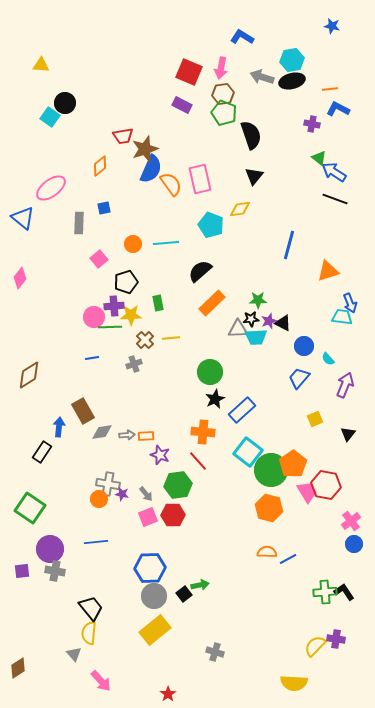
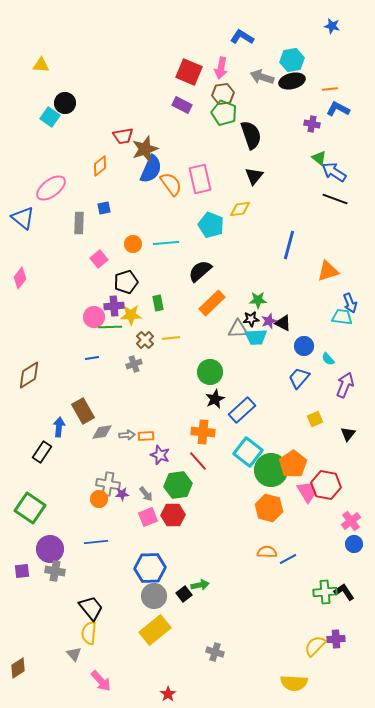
purple star at (122, 494): rotated 16 degrees counterclockwise
purple cross at (336, 639): rotated 12 degrees counterclockwise
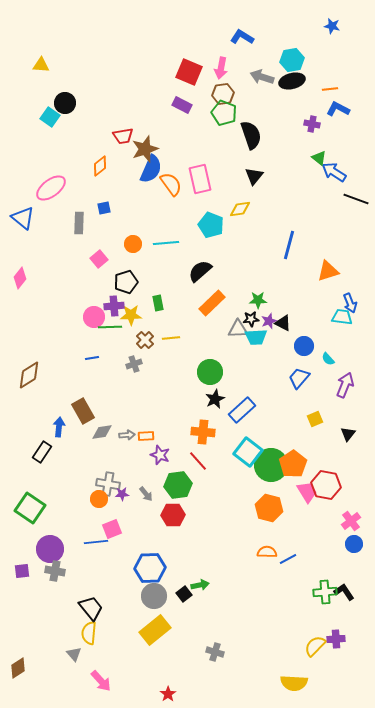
black line at (335, 199): moved 21 px right
green circle at (271, 470): moved 5 px up
pink square at (148, 517): moved 36 px left, 12 px down
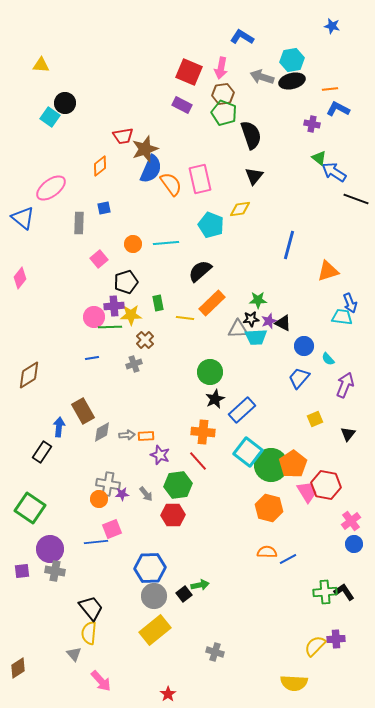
yellow line at (171, 338): moved 14 px right, 20 px up; rotated 12 degrees clockwise
gray diamond at (102, 432): rotated 20 degrees counterclockwise
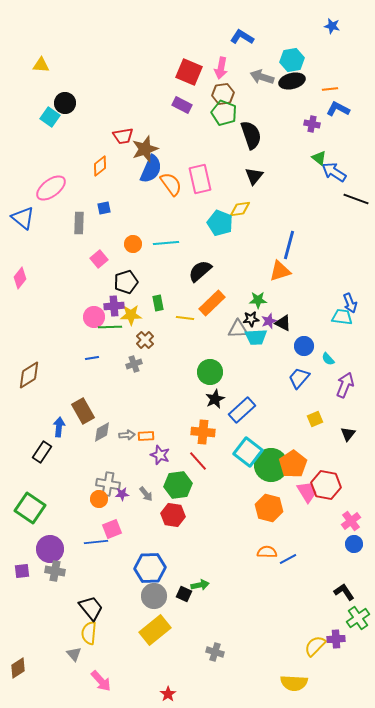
cyan pentagon at (211, 225): moved 9 px right, 2 px up
orange triangle at (328, 271): moved 48 px left
red hexagon at (173, 515): rotated 10 degrees clockwise
green cross at (325, 592): moved 33 px right, 26 px down; rotated 30 degrees counterclockwise
black square at (184, 594): rotated 28 degrees counterclockwise
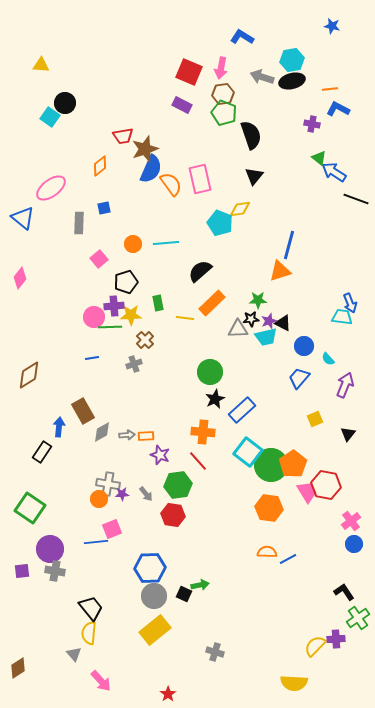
cyan trapezoid at (256, 337): moved 10 px right; rotated 10 degrees counterclockwise
orange hexagon at (269, 508): rotated 8 degrees counterclockwise
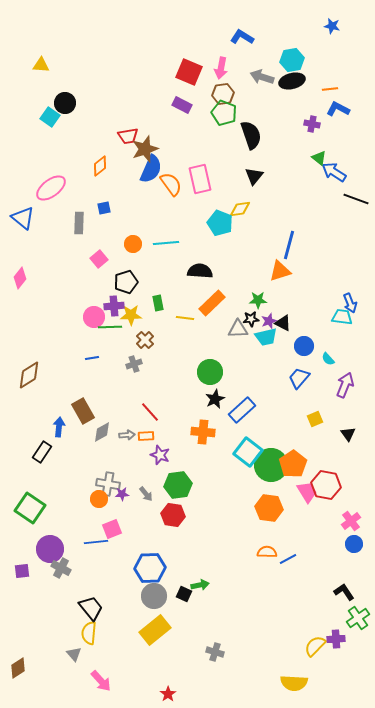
red trapezoid at (123, 136): moved 5 px right
black semicircle at (200, 271): rotated 45 degrees clockwise
black triangle at (348, 434): rotated 14 degrees counterclockwise
red line at (198, 461): moved 48 px left, 49 px up
gray cross at (55, 571): moved 6 px right, 3 px up; rotated 18 degrees clockwise
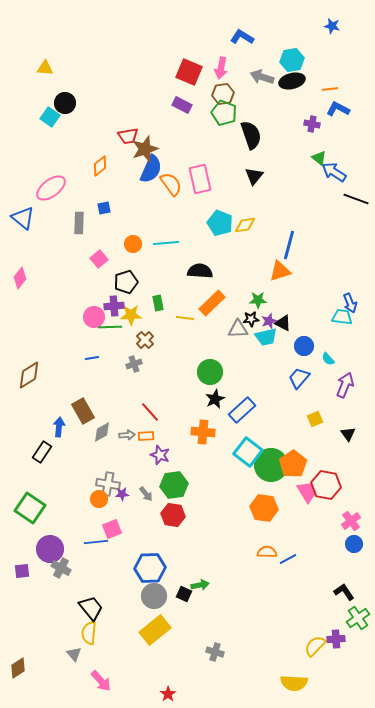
yellow triangle at (41, 65): moved 4 px right, 3 px down
yellow diamond at (240, 209): moved 5 px right, 16 px down
green hexagon at (178, 485): moved 4 px left
orange hexagon at (269, 508): moved 5 px left
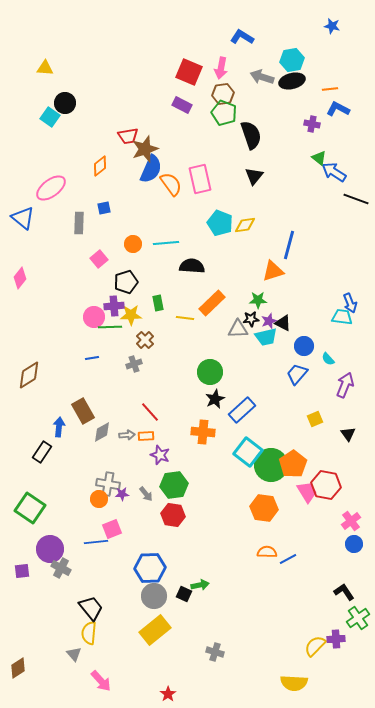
black semicircle at (200, 271): moved 8 px left, 5 px up
orange triangle at (280, 271): moved 7 px left
blue trapezoid at (299, 378): moved 2 px left, 4 px up
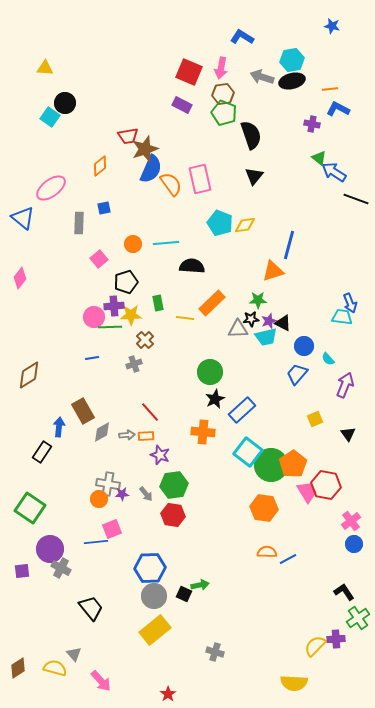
yellow semicircle at (89, 633): moved 34 px left, 35 px down; rotated 100 degrees clockwise
